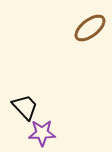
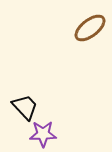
purple star: moved 1 px right, 1 px down
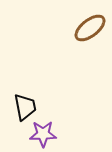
black trapezoid: rotated 32 degrees clockwise
